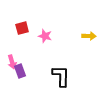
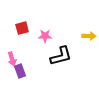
pink star: rotated 16 degrees counterclockwise
pink arrow: moved 3 px up
black L-shape: moved 20 px up; rotated 75 degrees clockwise
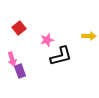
red square: moved 3 px left; rotated 24 degrees counterclockwise
pink star: moved 2 px right, 4 px down; rotated 16 degrees counterclockwise
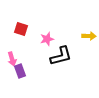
red square: moved 2 px right, 1 px down; rotated 32 degrees counterclockwise
pink star: moved 1 px up
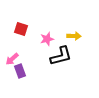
yellow arrow: moved 15 px left
pink arrow: rotated 64 degrees clockwise
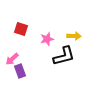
black L-shape: moved 3 px right
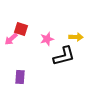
yellow arrow: moved 2 px right, 1 px down
pink arrow: moved 1 px left, 20 px up
purple rectangle: moved 6 px down; rotated 24 degrees clockwise
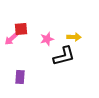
red square: rotated 24 degrees counterclockwise
yellow arrow: moved 2 px left
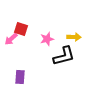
red square: rotated 24 degrees clockwise
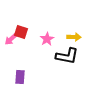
red square: moved 3 px down
pink star: rotated 16 degrees counterclockwise
black L-shape: moved 3 px right; rotated 25 degrees clockwise
